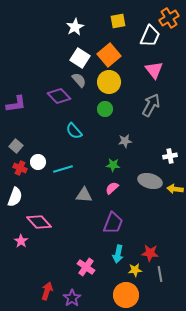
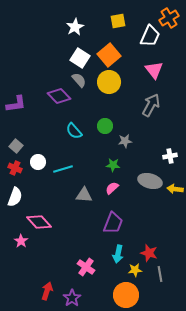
green circle: moved 17 px down
red cross: moved 5 px left
red star: moved 1 px left; rotated 12 degrees clockwise
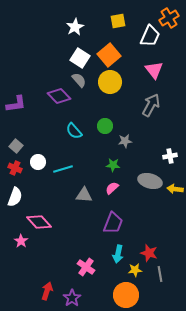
yellow circle: moved 1 px right
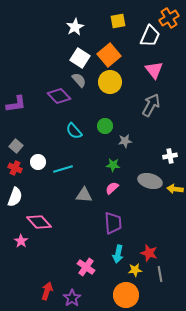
purple trapezoid: rotated 25 degrees counterclockwise
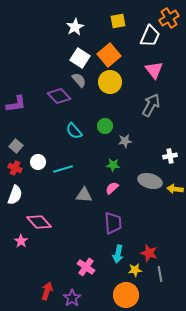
white semicircle: moved 2 px up
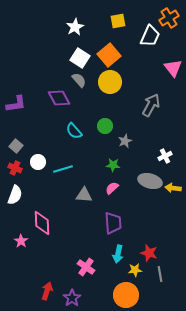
pink triangle: moved 19 px right, 2 px up
purple diamond: moved 2 px down; rotated 15 degrees clockwise
gray star: rotated 16 degrees counterclockwise
white cross: moved 5 px left; rotated 16 degrees counterclockwise
yellow arrow: moved 2 px left, 1 px up
pink diamond: moved 3 px right, 1 px down; rotated 40 degrees clockwise
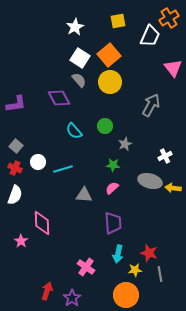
gray star: moved 3 px down
